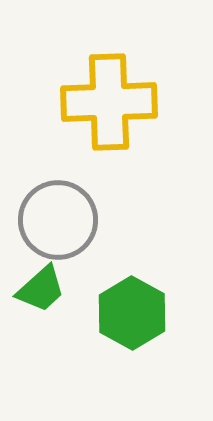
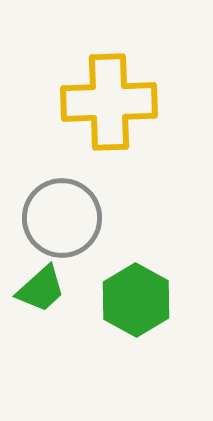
gray circle: moved 4 px right, 2 px up
green hexagon: moved 4 px right, 13 px up
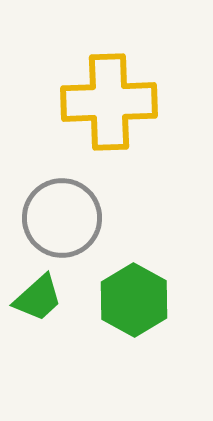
green trapezoid: moved 3 px left, 9 px down
green hexagon: moved 2 px left
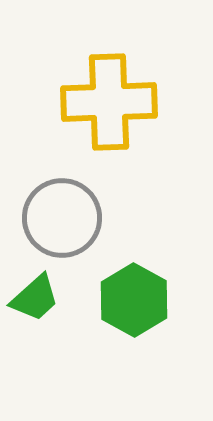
green trapezoid: moved 3 px left
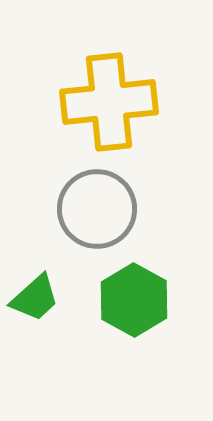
yellow cross: rotated 4 degrees counterclockwise
gray circle: moved 35 px right, 9 px up
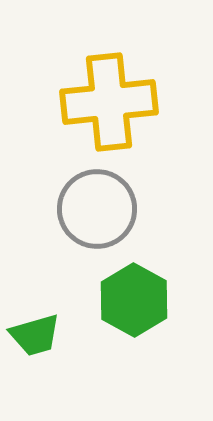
green trapezoid: moved 37 px down; rotated 26 degrees clockwise
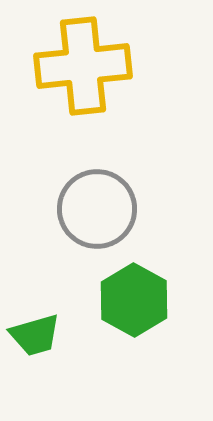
yellow cross: moved 26 px left, 36 px up
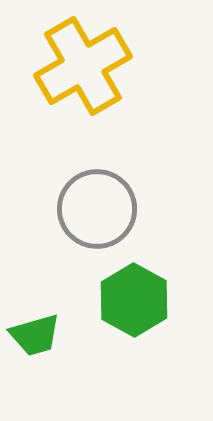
yellow cross: rotated 24 degrees counterclockwise
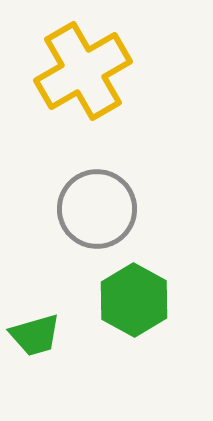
yellow cross: moved 5 px down
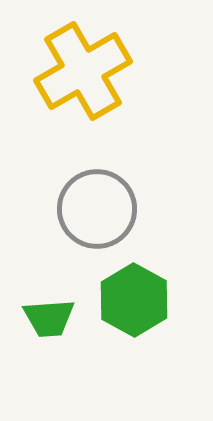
green trapezoid: moved 14 px right, 17 px up; rotated 12 degrees clockwise
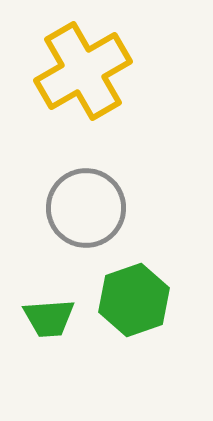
gray circle: moved 11 px left, 1 px up
green hexagon: rotated 12 degrees clockwise
